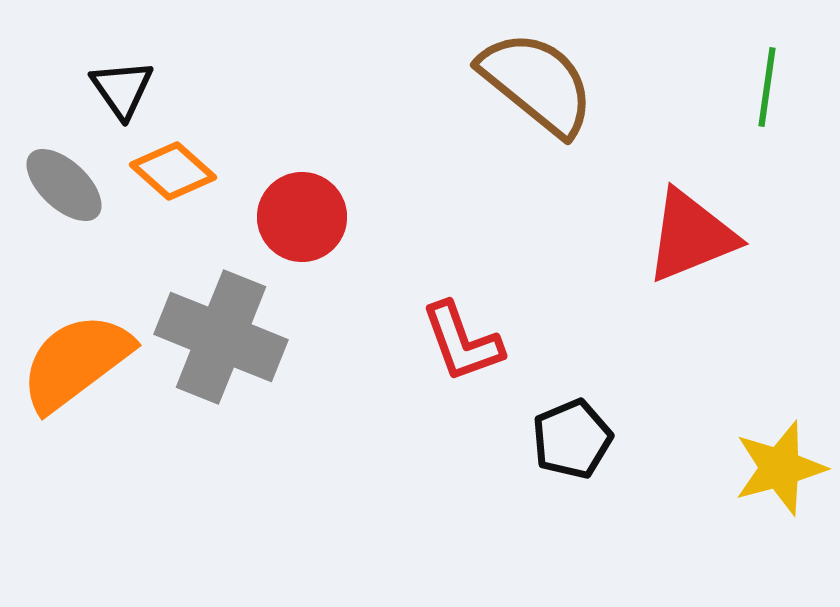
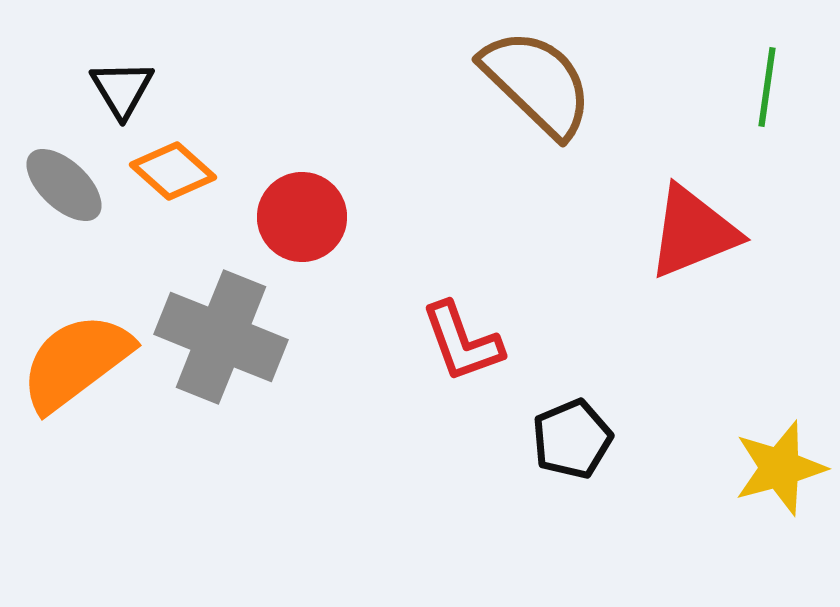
brown semicircle: rotated 5 degrees clockwise
black triangle: rotated 4 degrees clockwise
red triangle: moved 2 px right, 4 px up
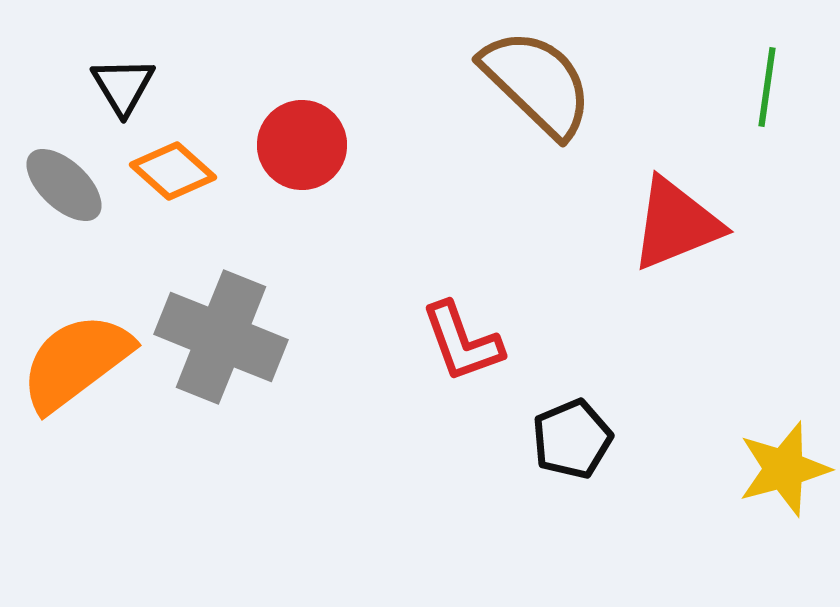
black triangle: moved 1 px right, 3 px up
red circle: moved 72 px up
red triangle: moved 17 px left, 8 px up
yellow star: moved 4 px right, 1 px down
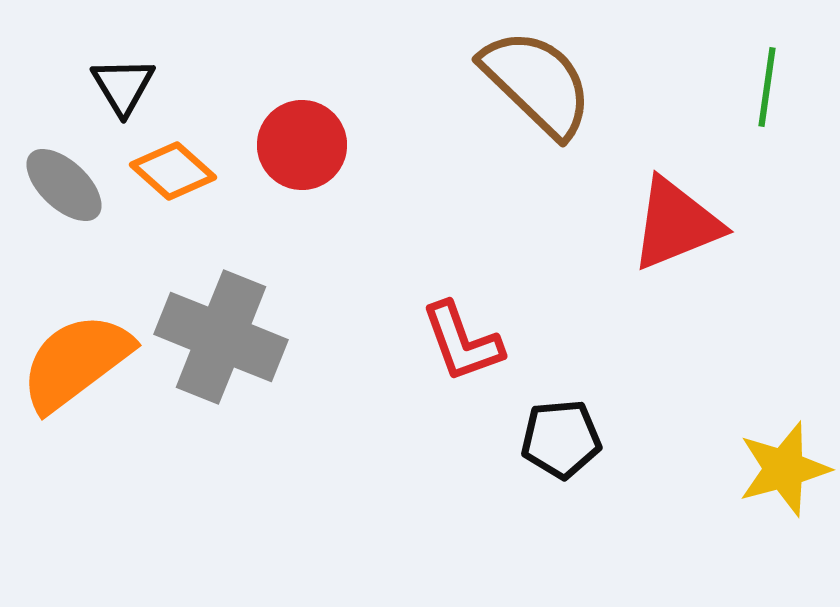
black pentagon: moved 11 px left; rotated 18 degrees clockwise
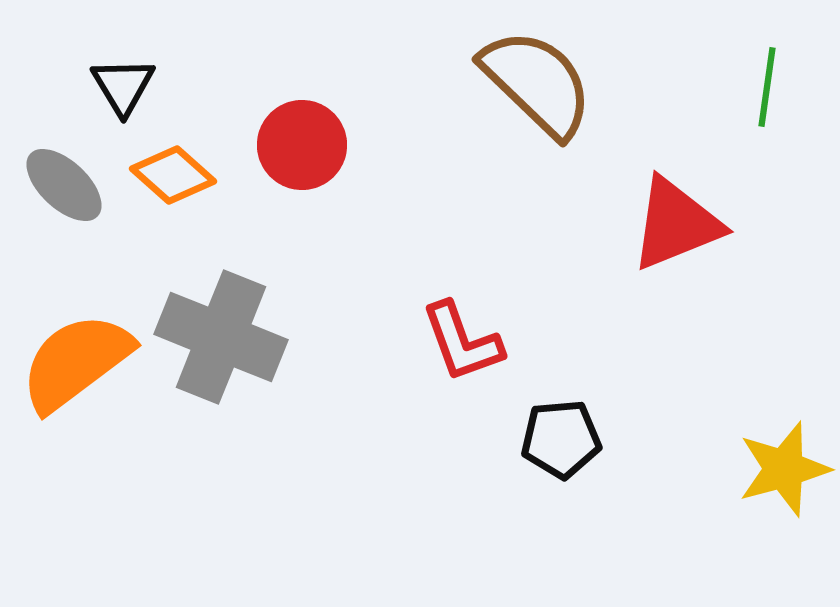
orange diamond: moved 4 px down
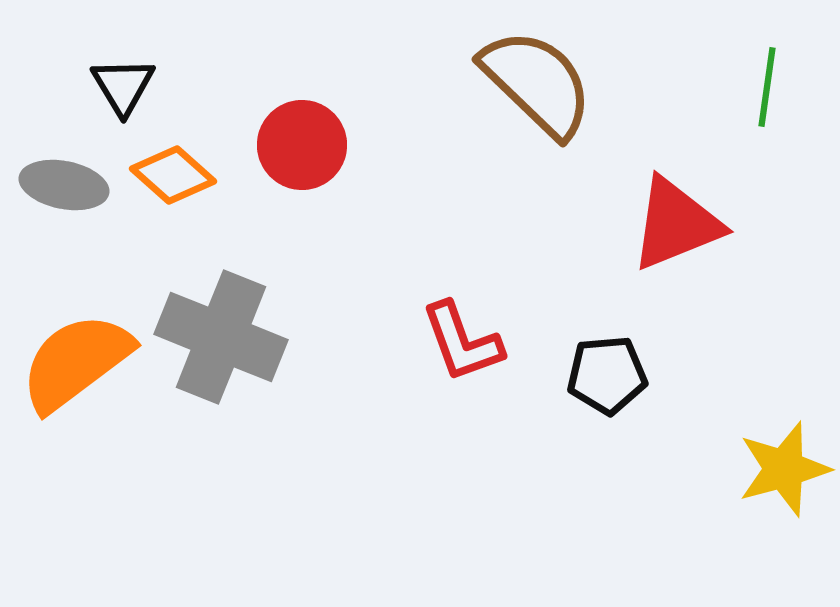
gray ellipse: rotated 32 degrees counterclockwise
black pentagon: moved 46 px right, 64 px up
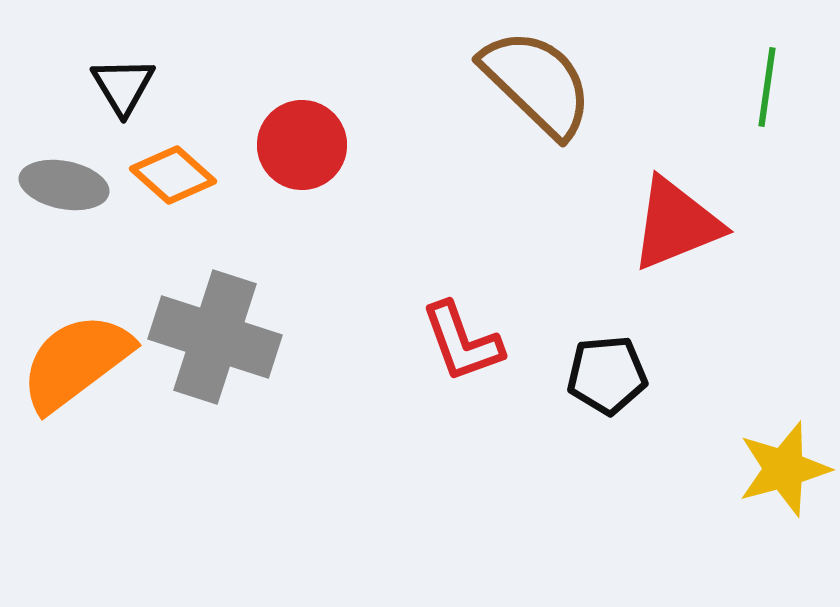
gray cross: moved 6 px left; rotated 4 degrees counterclockwise
